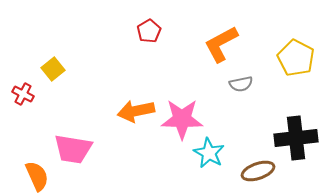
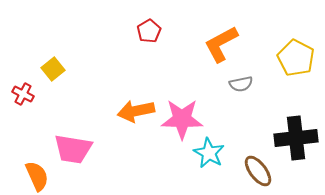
brown ellipse: rotated 72 degrees clockwise
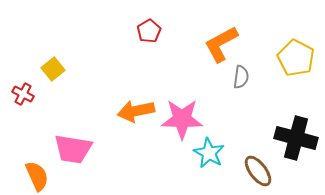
gray semicircle: moved 7 px up; rotated 70 degrees counterclockwise
black cross: rotated 21 degrees clockwise
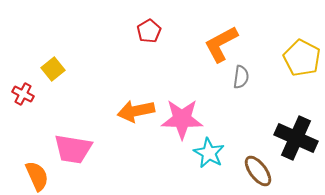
yellow pentagon: moved 6 px right
black cross: rotated 9 degrees clockwise
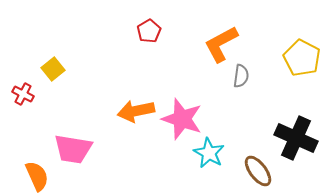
gray semicircle: moved 1 px up
pink star: rotated 18 degrees clockwise
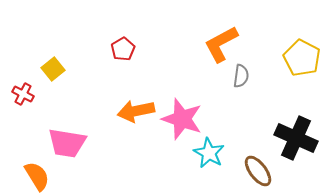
red pentagon: moved 26 px left, 18 px down
pink trapezoid: moved 6 px left, 6 px up
orange semicircle: rotated 8 degrees counterclockwise
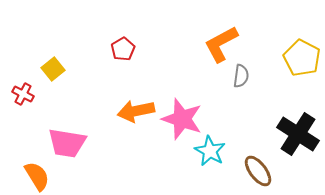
black cross: moved 2 px right, 4 px up; rotated 9 degrees clockwise
cyan star: moved 1 px right, 2 px up
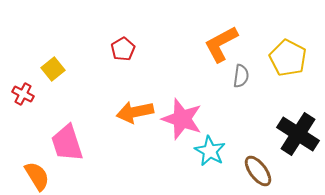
yellow pentagon: moved 14 px left
orange arrow: moved 1 px left, 1 px down
pink trapezoid: rotated 63 degrees clockwise
